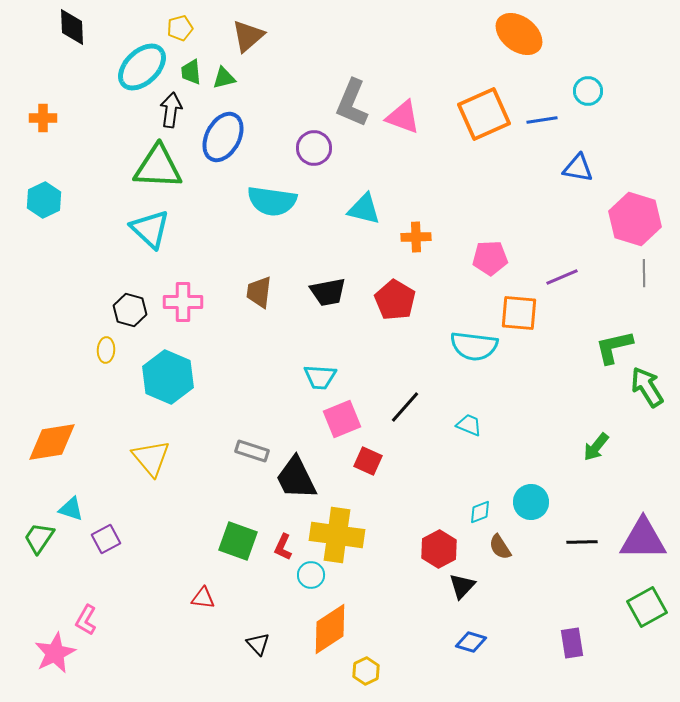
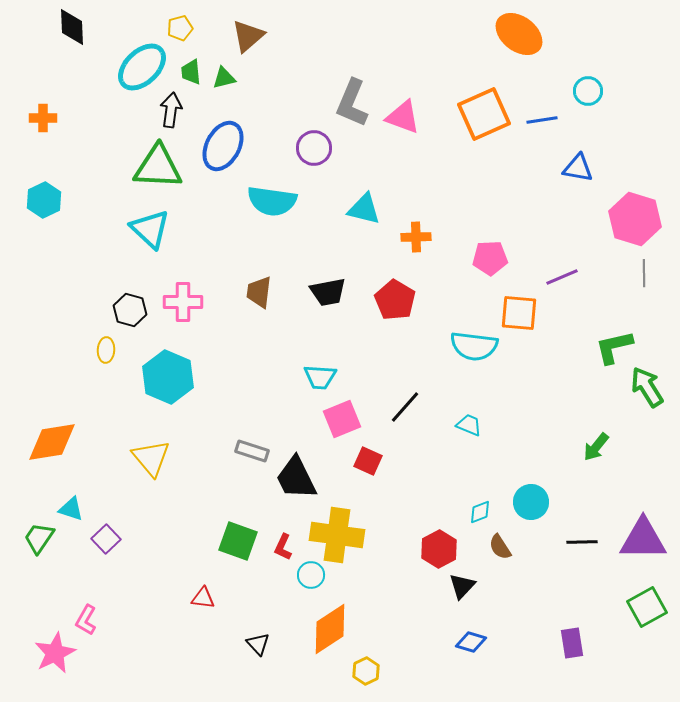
blue ellipse at (223, 137): moved 9 px down
purple square at (106, 539): rotated 16 degrees counterclockwise
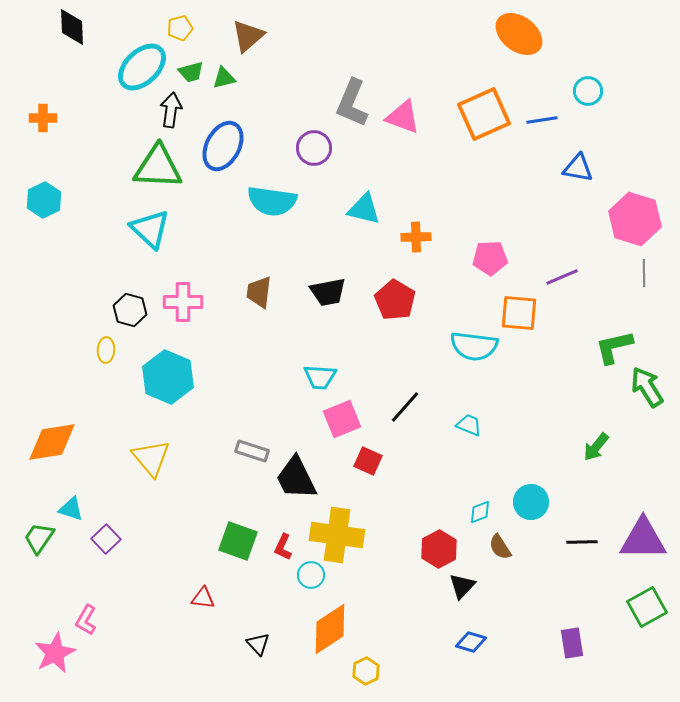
green trapezoid at (191, 72): rotated 100 degrees counterclockwise
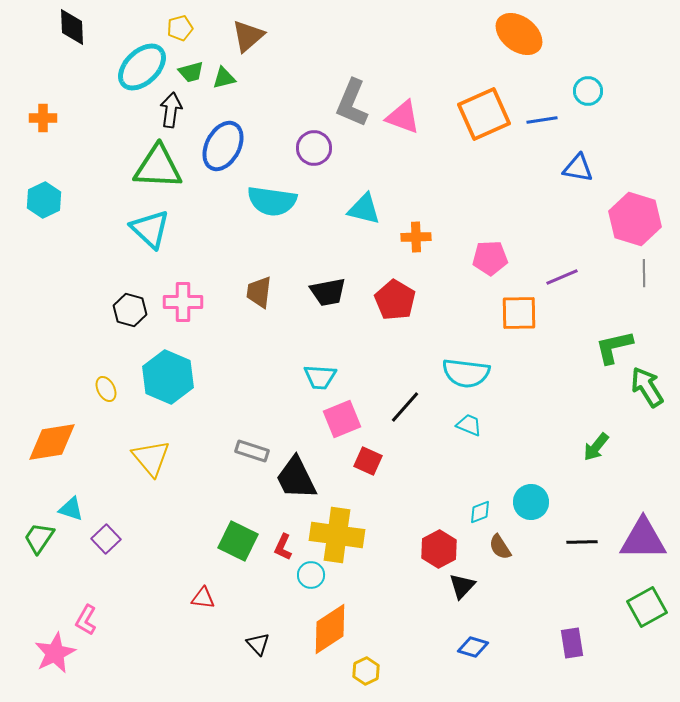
orange square at (519, 313): rotated 6 degrees counterclockwise
cyan semicircle at (474, 346): moved 8 px left, 27 px down
yellow ellipse at (106, 350): moved 39 px down; rotated 30 degrees counterclockwise
green square at (238, 541): rotated 6 degrees clockwise
blue diamond at (471, 642): moved 2 px right, 5 px down
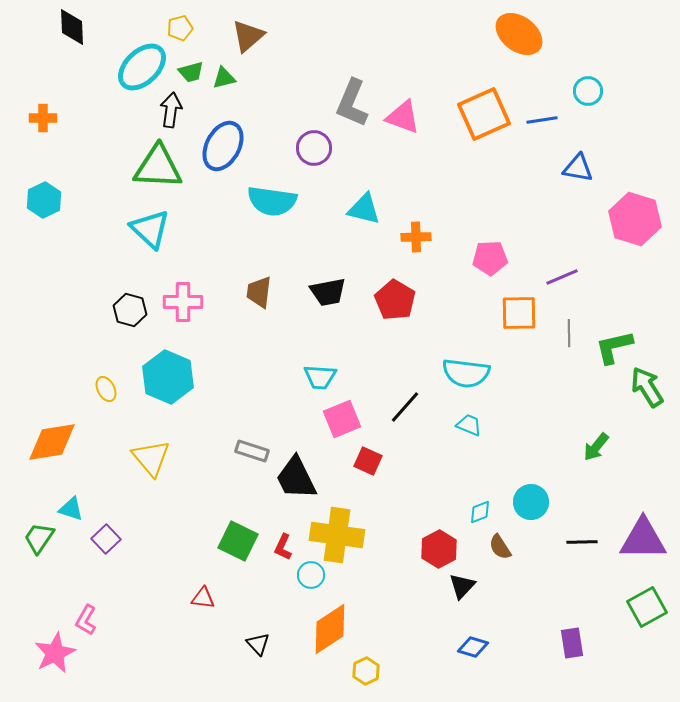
gray line at (644, 273): moved 75 px left, 60 px down
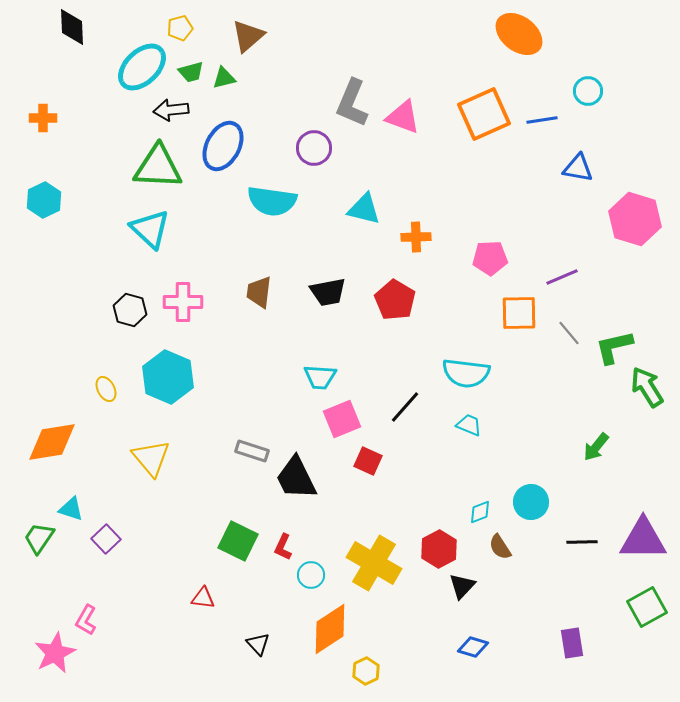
black arrow at (171, 110): rotated 104 degrees counterclockwise
gray line at (569, 333): rotated 40 degrees counterclockwise
yellow cross at (337, 535): moved 37 px right, 28 px down; rotated 22 degrees clockwise
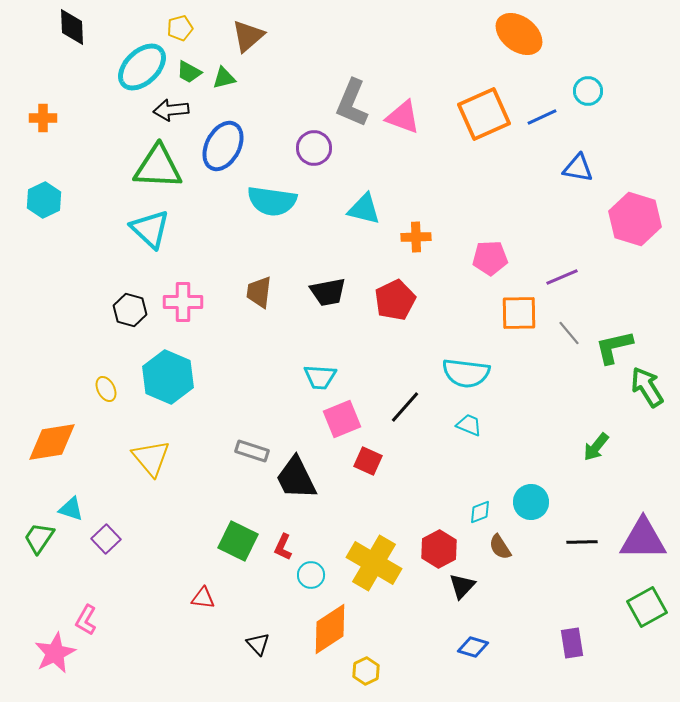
green trapezoid at (191, 72): moved 2 px left; rotated 44 degrees clockwise
blue line at (542, 120): moved 3 px up; rotated 16 degrees counterclockwise
red pentagon at (395, 300): rotated 15 degrees clockwise
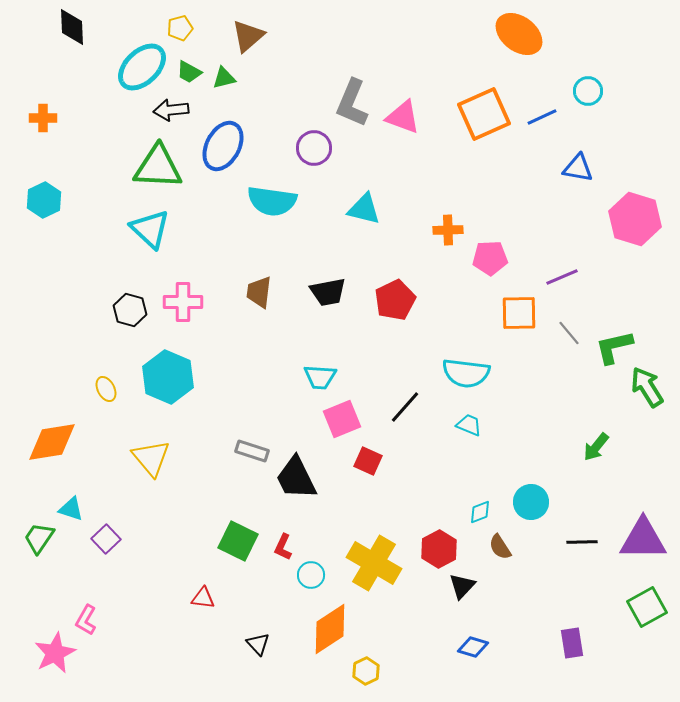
orange cross at (416, 237): moved 32 px right, 7 px up
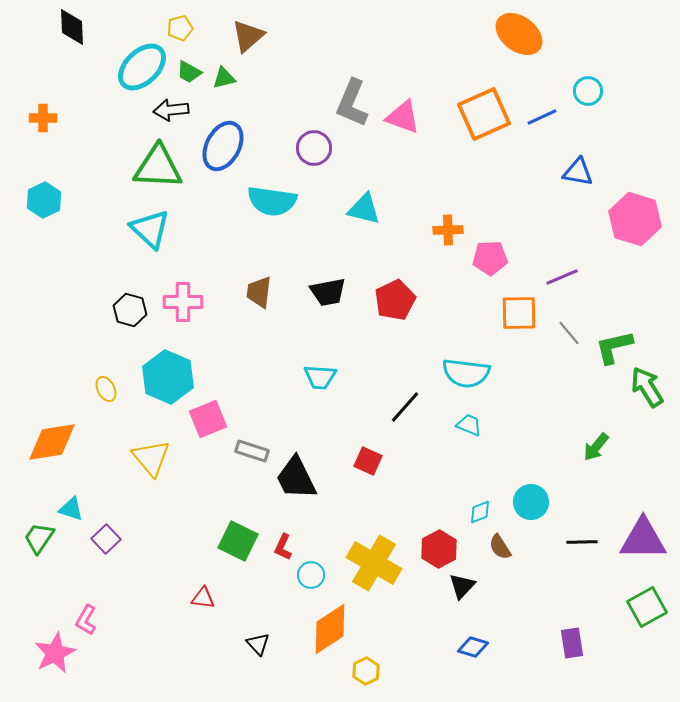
blue triangle at (578, 168): moved 4 px down
pink square at (342, 419): moved 134 px left
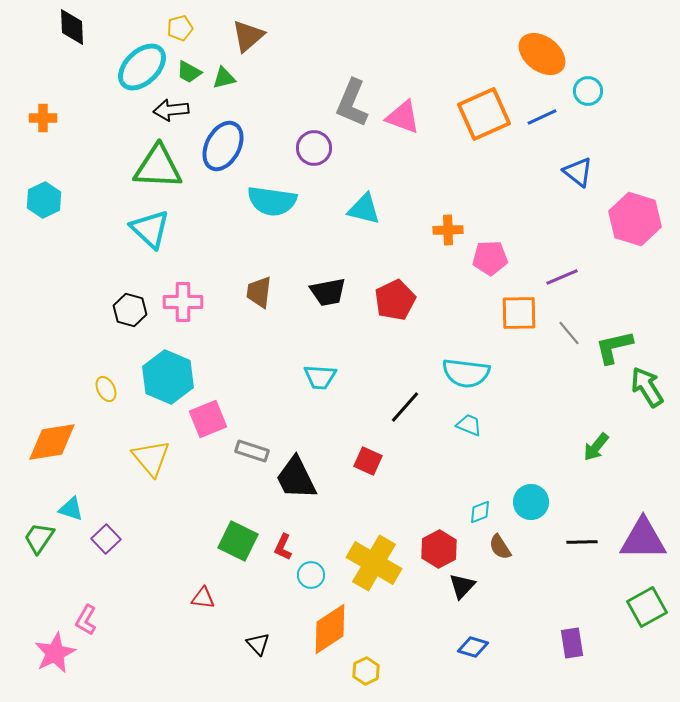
orange ellipse at (519, 34): moved 23 px right, 20 px down
blue triangle at (578, 172): rotated 28 degrees clockwise
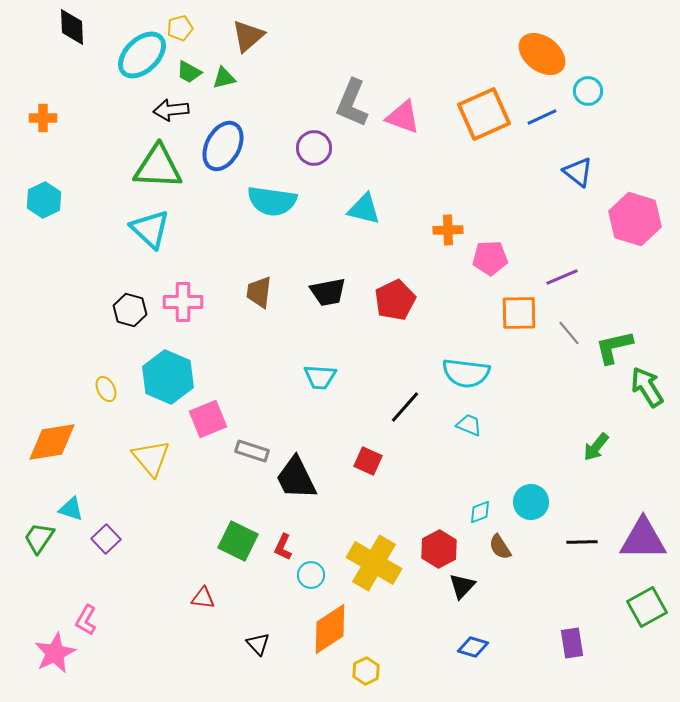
cyan ellipse at (142, 67): moved 12 px up
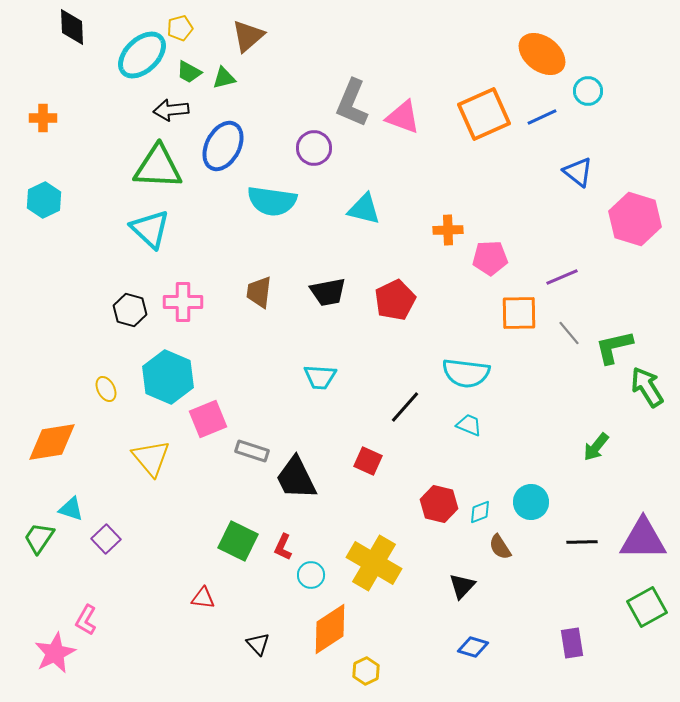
red hexagon at (439, 549): moved 45 px up; rotated 18 degrees counterclockwise
